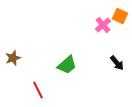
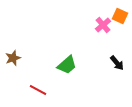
red line: rotated 36 degrees counterclockwise
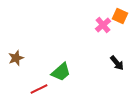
brown star: moved 3 px right
green trapezoid: moved 6 px left, 7 px down
red line: moved 1 px right, 1 px up; rotated 54 degrees counterclockwise
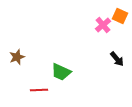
brown star: moved 1 px right, 1 px up
black arrow: moved 4 px up
green trapezoid: rotated 65 degrees clockwise
red line: moved 1 px down; rotated 24 degrees clockwise
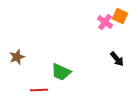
pink cross: moved 2 px right, 3 px up; rotated 14 degrees counterclockwise
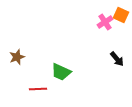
orange square: moved 1 px right, 1 px up
pink cross: rotated 21 degrees clockwise
red line: moved 1 px left, 1 px up
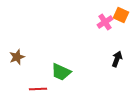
black arrow: rotated 119 degrees counterclockwise
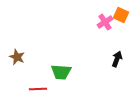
brown star: rotated 28 degrees counterclockwise
green trapezoid: rotated 20 degrees counterclockwise
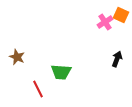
red line: rotated 66 degrees clockwise
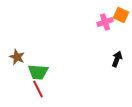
pink cross: rotated 14 degrees clockwise
green trapezoid: moved 23 px left
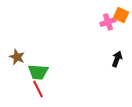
pink cross: moved 3 px right
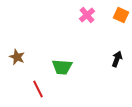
pink cross: moved 21 px left, 7 px up; rotated 21 degrees counterclockwise
green trapezoid: moved 24 px right, 5 px up
